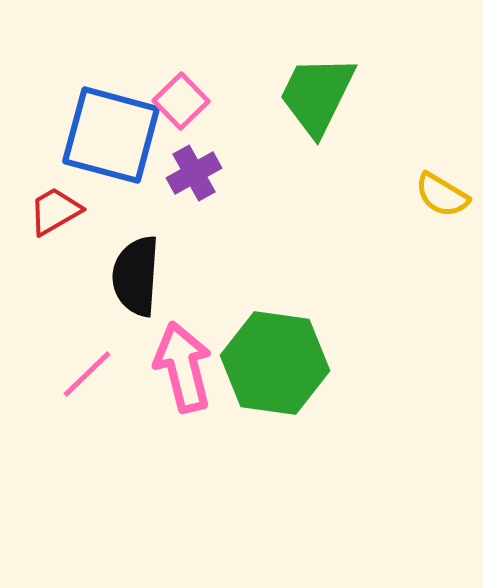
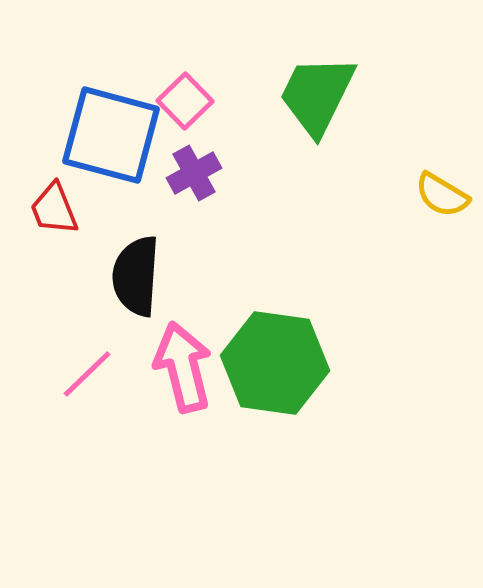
pink square: moved 4 px right
red trapezoid: moved 1 px left, 2 px up; rotated 82 degrees counterclockwise
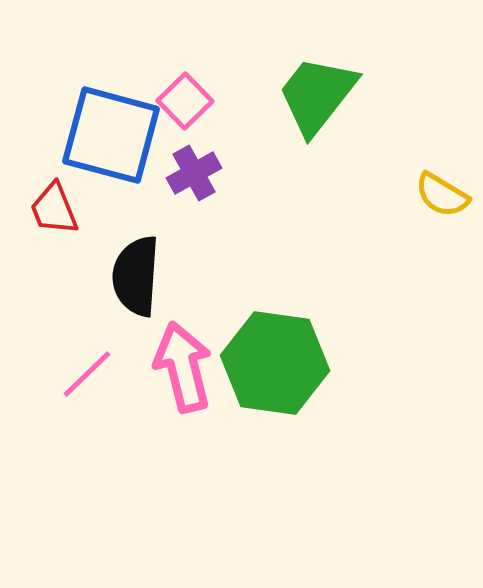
green trapezoid: rotated 12 degrees clockwise
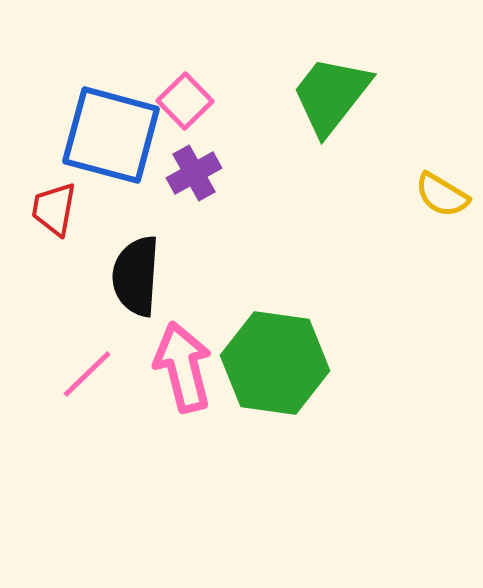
green trapezoid: moved 14 px right
red trapezoid: rotated 32 degrees clockwise
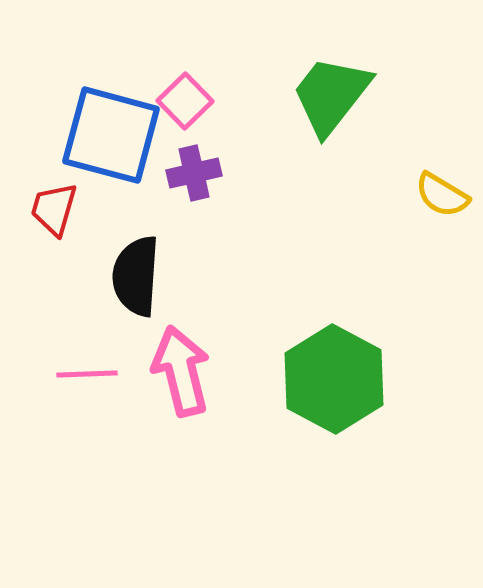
purple cross: rotated 16 degrees clockwise
red trapezoid: rotated 6 degrees clockwise
green hexagon: moved 59 px right, 16 px down; rotated 20 degrees clockwise
pink arrow: moved 2 px left, 4 px down
pink line: rotated 42 degrees clockwise
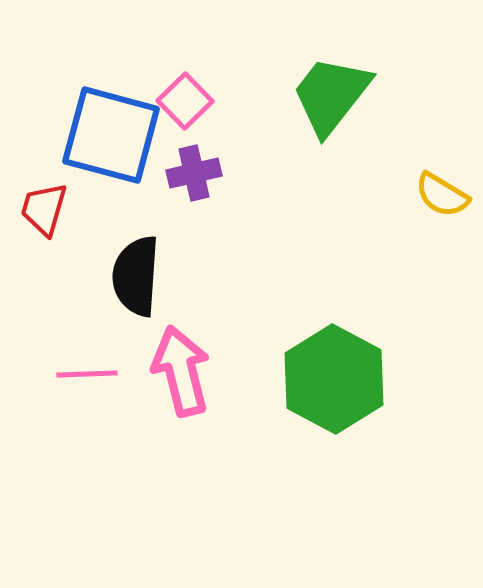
red trapezoid: moved 10 px left
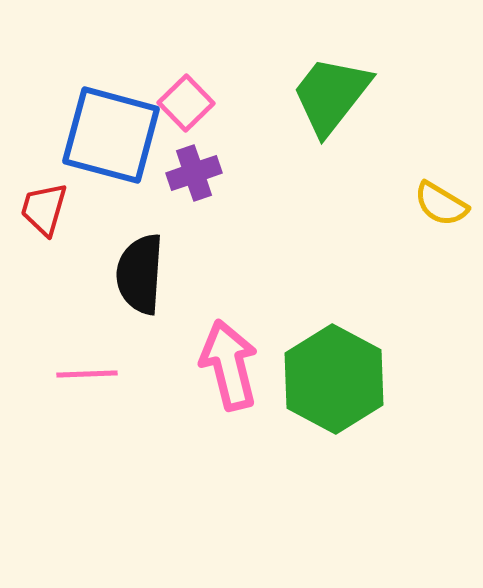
pink square: moved 1 px right, 2 px down
purple cross: rotated 6 degrees counterclockwise
yellow semicircle: moved 1 px left, 9 px down
black semicircle: moved 4 px right, 2 px up
pink arrow: moved 48 px right, 6 px up
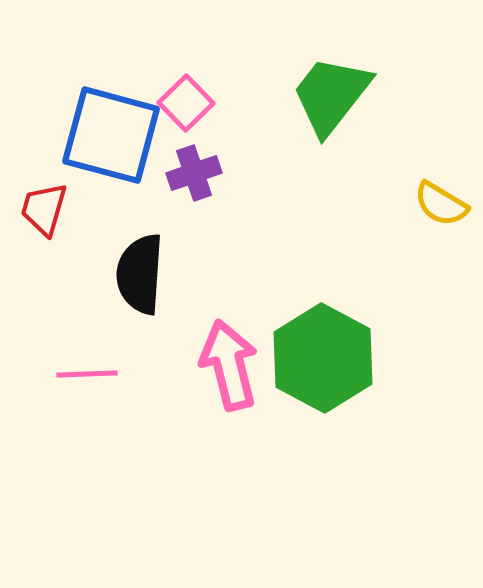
green hexagon: moved 11 px left, 21 px up
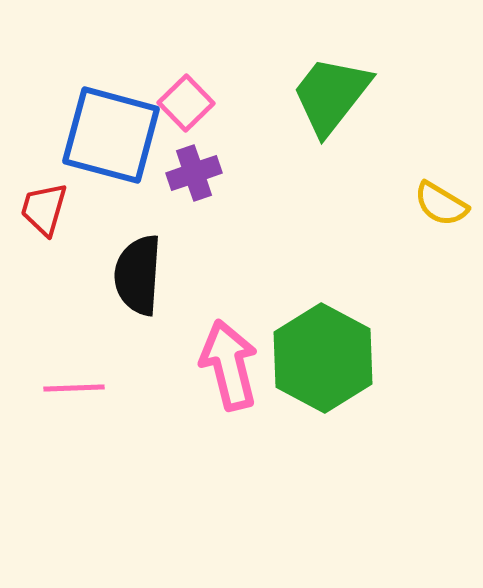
black semicircle: moved 2 px left, 1 px down
pink line: moved 13 px left, 14 px down
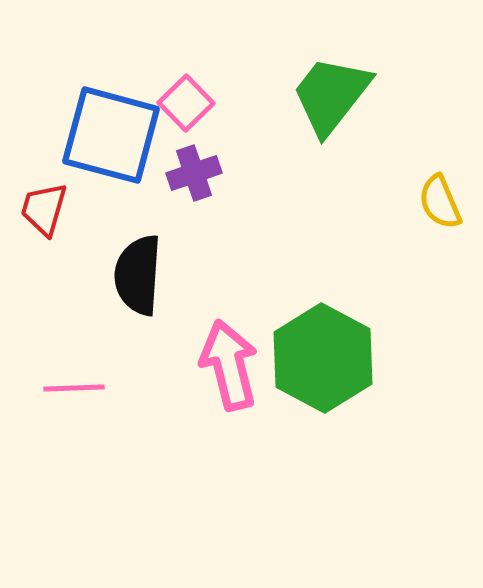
yellow semicircle: moved 1 px left, 2 px up; rotated 36 degrees clockwise
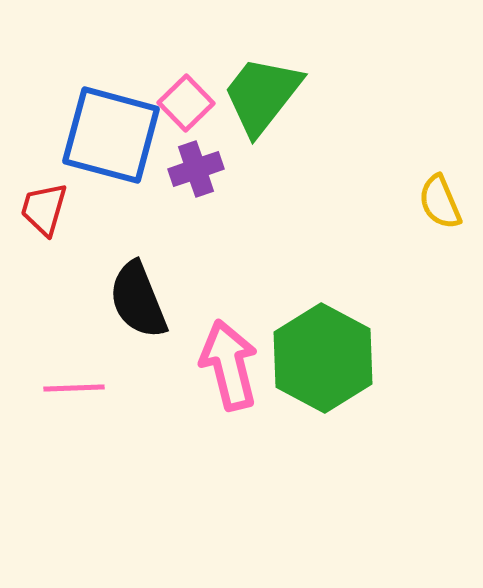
green trapezoid: moved 69 px left
purple cross: moved 2 px right, 4 px up
black semicircle: moved 25 px down; rotated 26 degrees counterclockwise
